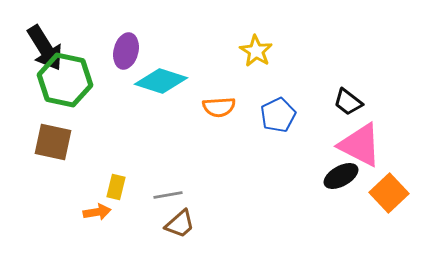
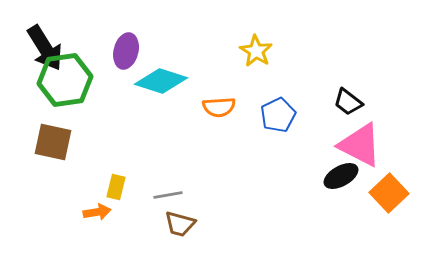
green hexagon: rotated 20 degrees counterclockwise
brown trapezoid: rotated 56 degrees clockwise
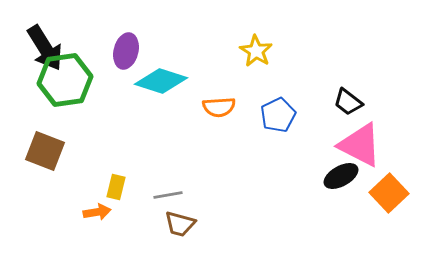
brown square: moved 8 px left, 9 px down; rotated 9 degrees clockwise
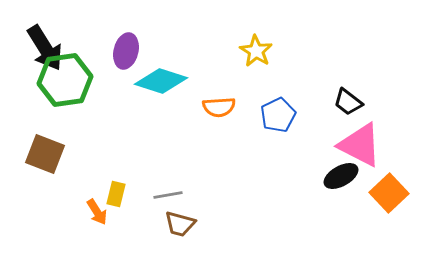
brown square: moved 3 px down
yellow rectangle: moved 7 px down
orange arrow: rotated 68 degrees clockwise
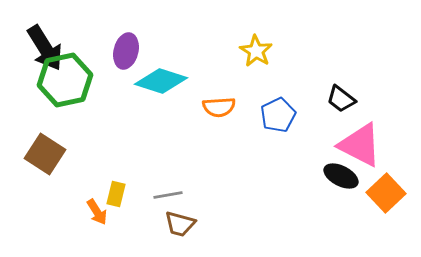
green hexagon: rotated 4 degrees counterclockwise
black trapezoid: moved 7 px left, 3 px up
brown square: rotated 12 degrees clockwise
black ellipse: rotated 56 degrees clockwise
orange square: moved 3 px left
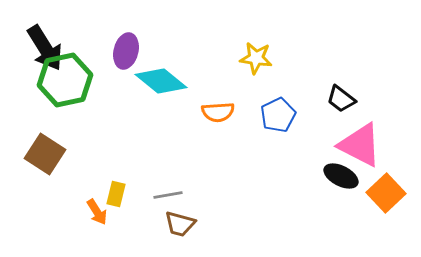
yellow star: moved 7 px down; rotated 24 degrees counterclockwise
cyan diamond: rotated 21 degrees clockwise
orange semicircle: moved 1 px left, 5 px down
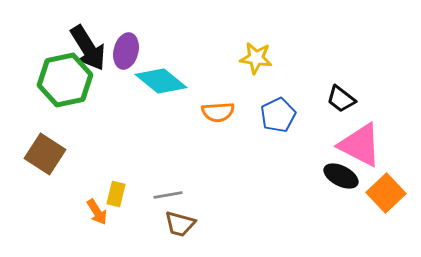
black arrow: moved 43 px right
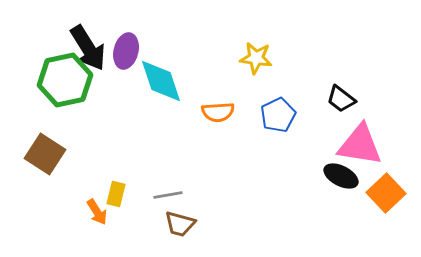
cyan diamond: rotated 33 degrees clockwise
pink triangle: rotated 18 degrees counterclockwise
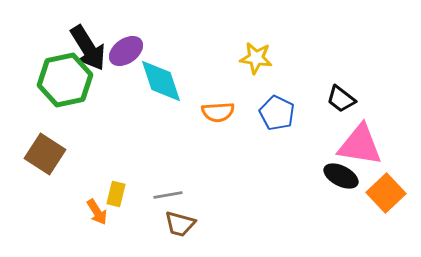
purple ellipse: rotated 40 degrees clockwise
blue pentagon: moved 1 px left, 2 px up; rotated 20 degrees counterclockwise
